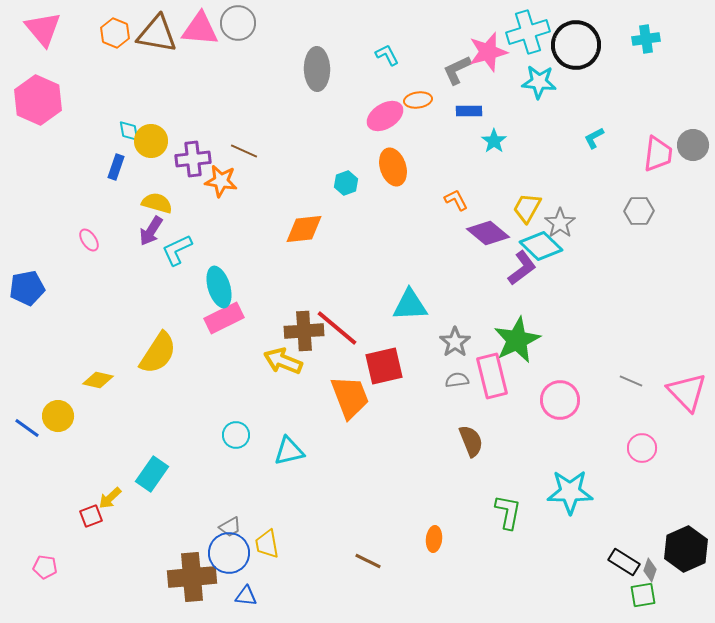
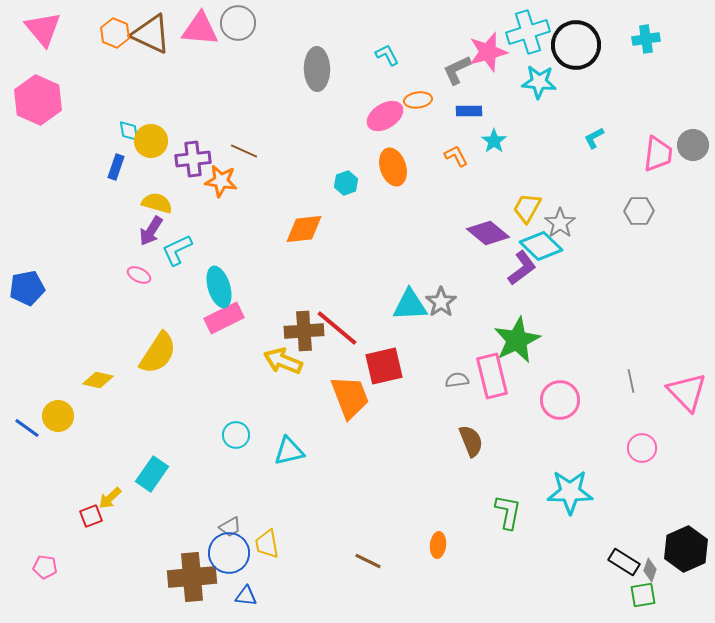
brown triangle at (157, 34): moved 6 px left; rotated 15 degrees clockwise
orange L-shape at (456, 200): moved 44 px up
pink ellipse at (89, 240): moved 50 px right, 35 px down; rotated 30 degrees counterclockwise
gray star at (455, 342): moved 14 px left, 40 px up
gray line at (631, 381): rotated 55 degrees clockwise
orange ellipse at (434, 539): moved 4 px right, 6 px down
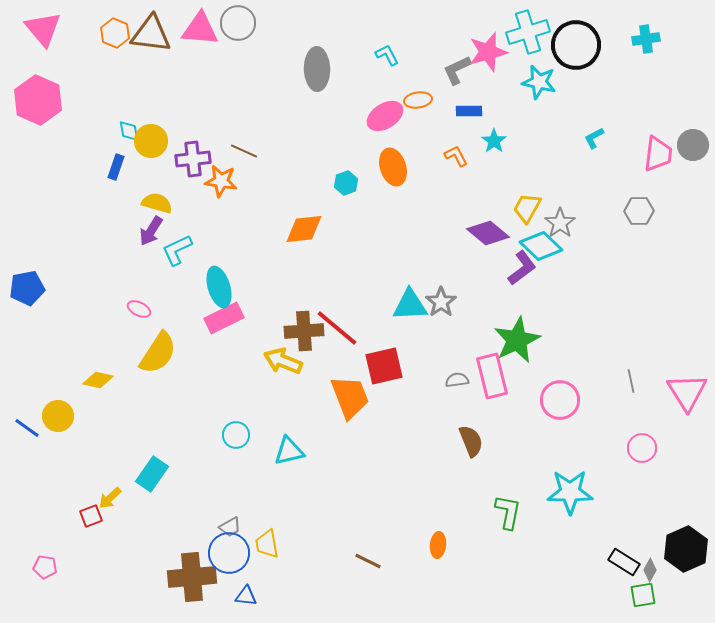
brown triangle at (151, 34): rotated 18 degrees counterclockwise
cyan star at (539, 82): rotated 8 degrees clockwise
pink ellipse at (139, 275): moved 34 px down
pink triangle at (687, 392): rotated 12 degrees clockwise
gray diamond at (650, 570): rotated 10 degrees clockwise
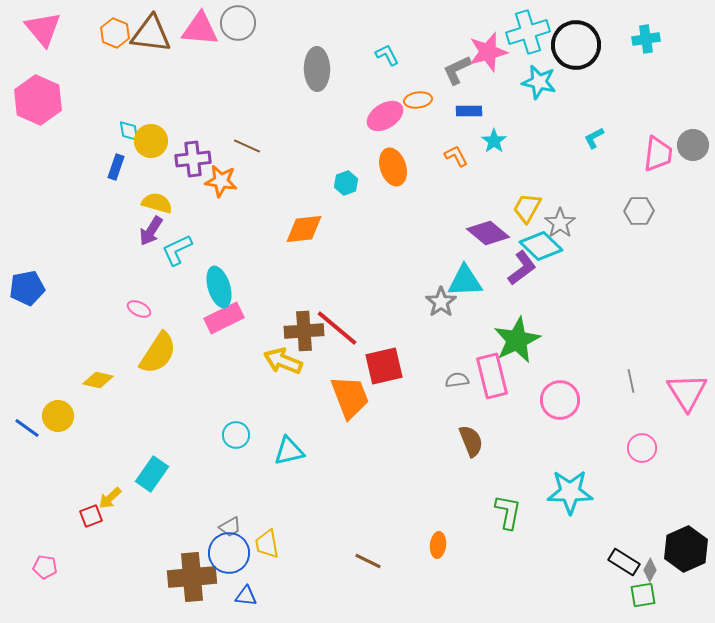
brown line at (244, 151): moved 3 px right, 5 px up
cyan triangle at (410, 305): moved 55 px right, 24 px up
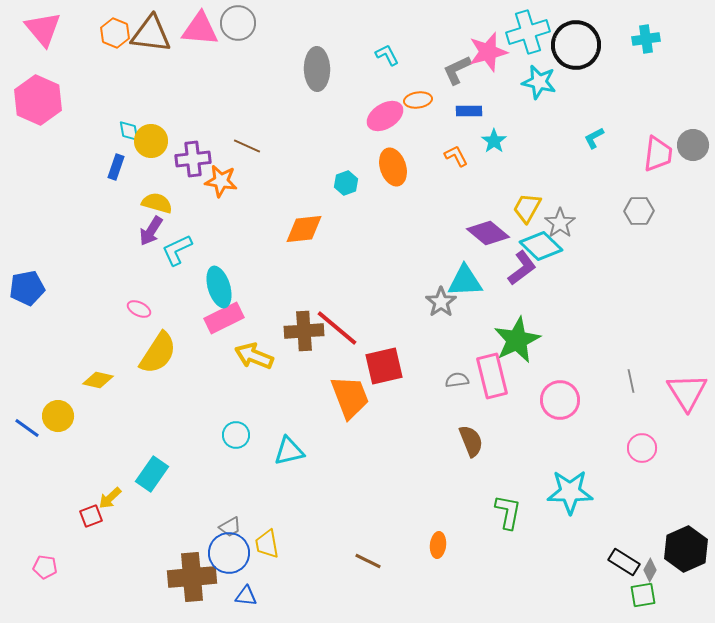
yellow arrow at (283, 361): moved 29 px left, 5 px up
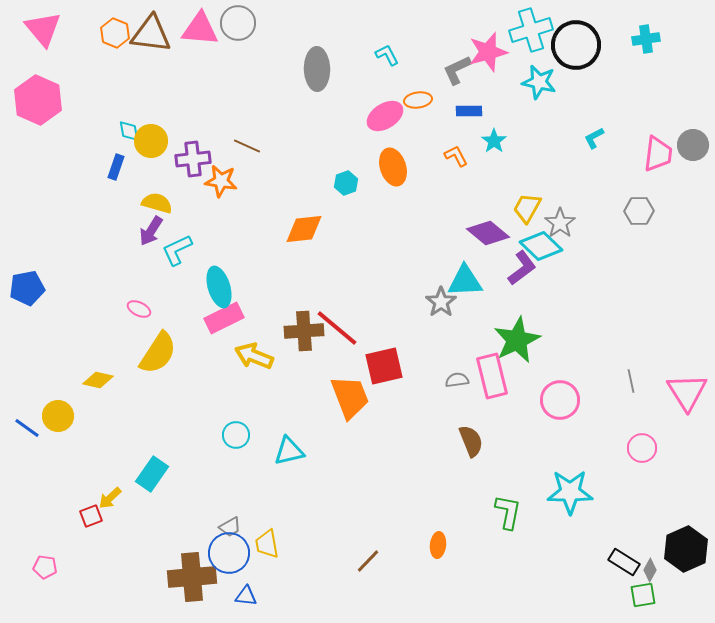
cyan cross at (528, 32): moved 3 px right, 2 px up
brown line at (368, 561): rotated 72 degrees counterclockwise
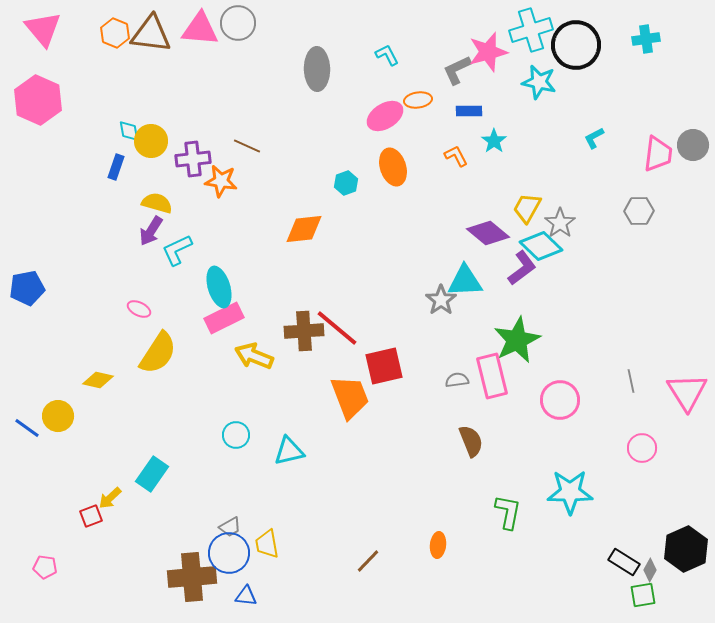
gray star at (441, 302): moved 2 px up
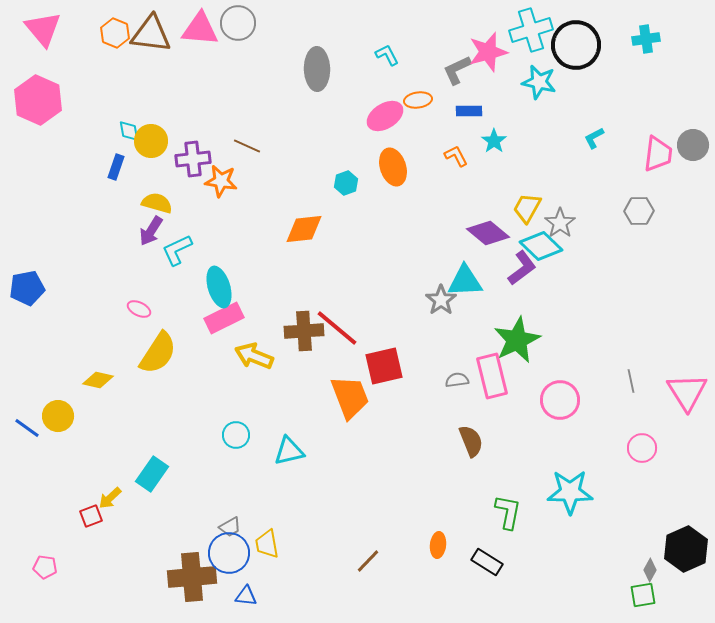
black rectangle at (624, 562): moved 137 px left
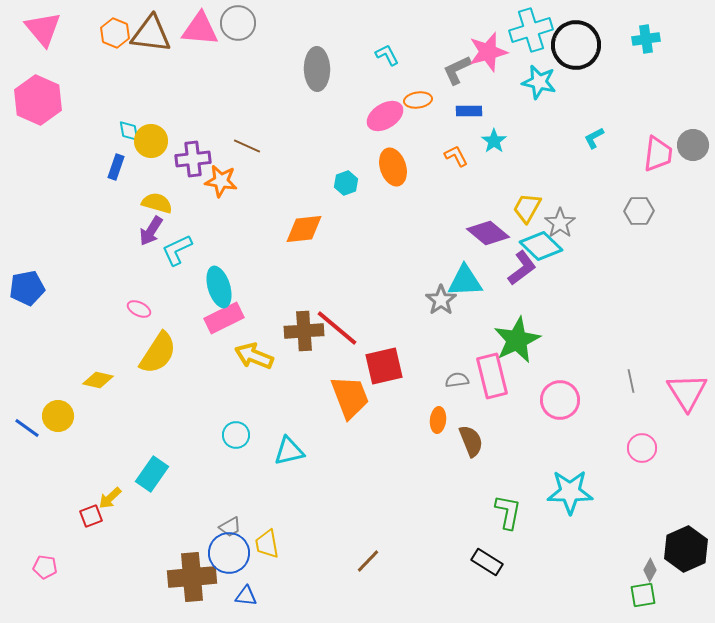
orange ellipse at (438, 545): moved 125 px up
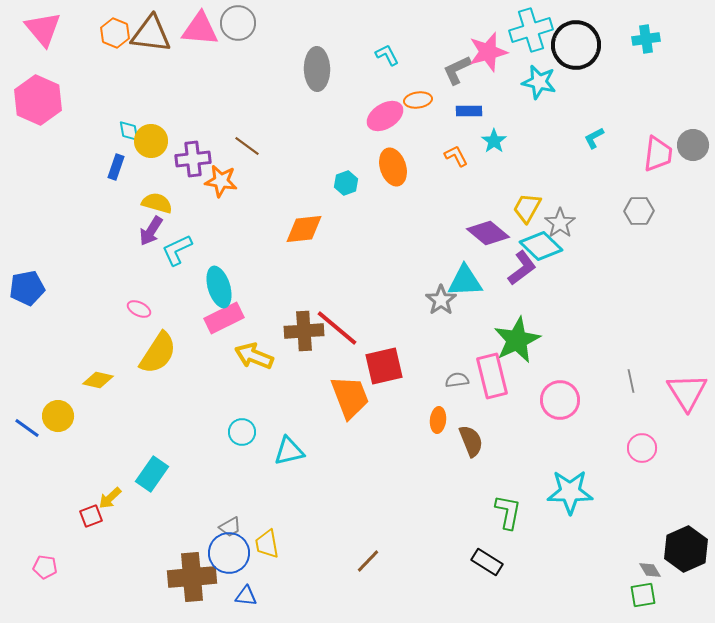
brown line at (247, 146): rotated 12 degrees clockwise
cyan circle at (236, 435): moved 6 px right, 3 px up
gray diamond at (650, 570): rotated 60 degrees counterclockwise
